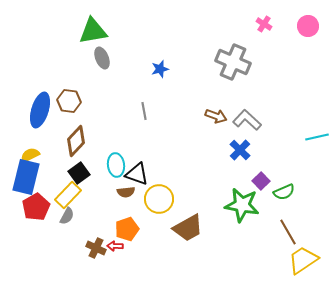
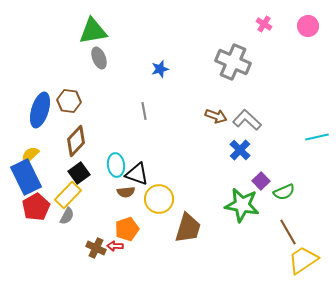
gray ellipse: moved 3 px left
yellow semicircle: rotated 18 degrees counterclockwise
blue rectangle: rotated 40 degrees counterclockwise
brown trapezoid: rotated 44 degrees counterclockwise
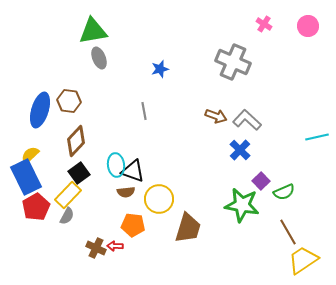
black triangle: moved 4 px left, 3 px up
orange pentagon: moved 6 px right, 4 px up; rotated 25 degrees clockwise
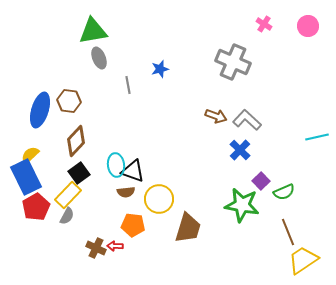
gray line: moved 16 px left, 26 px up
brown line: rotated 8 degrees clockwise
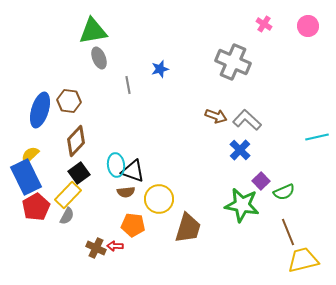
yellow trapezoid: rotated 20 degrees clockwise
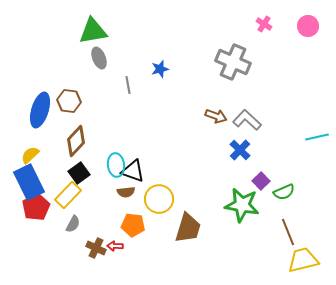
blue rectangle: moved 3 px right, 5 px down
gray semicircle: moved 6 px right, 8 px down
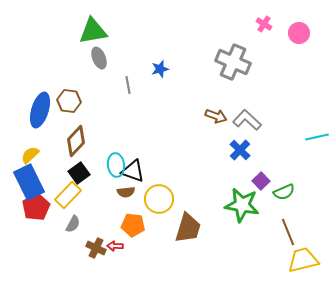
pink circle: moved 9 px left, 7 px down
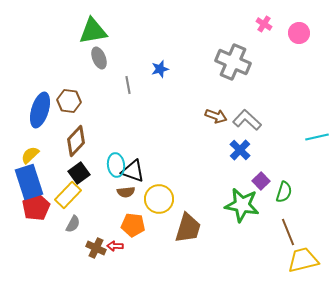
blue rectangle: rotated 8 degrees clockwise
green semicircle: rotated 50 degrees counterclockwise
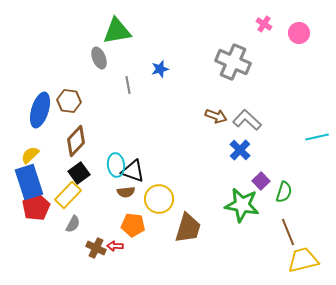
green triangle: moved 24 px right
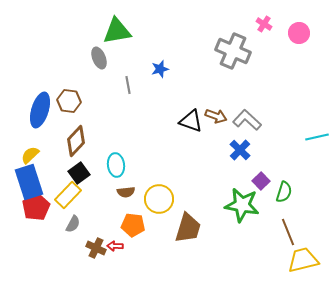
gray cross: moved 11 px up
black triangle: moved 58 px right, 50 px up
